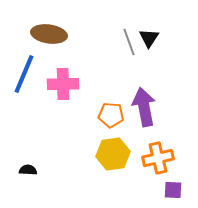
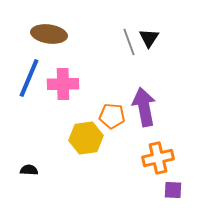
blue line: moved 5 px right, 4 px down
orange pentagon: moved 1 px right, 1 px down
yellow hexagon: moved 27 px left, 16 px up
black semicircle: moved 1 px right
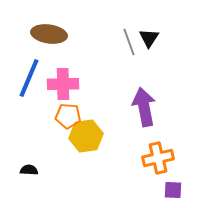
orange pentagon: moved 44 px left
yellow hexagon: moved 2 px up
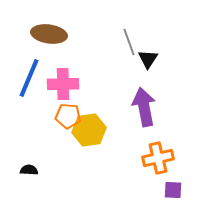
black triangle: moved 1 px left, 21 px down
yellow hexagon: moved 3 px right, 6 px up
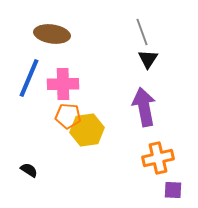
brown ellipse: moved 3 px right
gray line: moved 13 px right, 10 px up
yellow hexagon: moved 2 px left
black semicircle: rotated 30 degrees clockwise
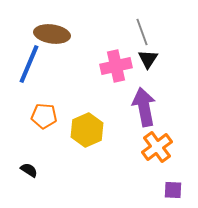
blue line: moved 14 px up
pink cross: moved 53 px right, 18 px up; rotated 12 degrees counterclockwise
orange pentagon: moved 24 px left
yellow hexagon: rotated 16 degrees counterclockwise
orange cross: moved 1 px left, 11 px up; rotated 24 degrees counterclockwise
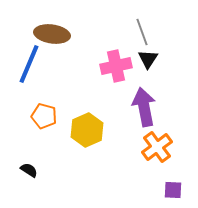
orange pentagon: rotated 10 degrees clockwise
